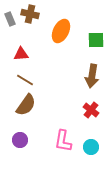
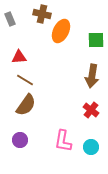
brown cross: moved 12 px right
red triangle: moved 2 px left, 3 px down
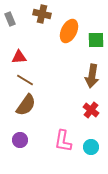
orange ellipse: moved 8 px right
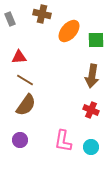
orange ellipse: rotated 15 degrees clockwise
red cross: rotated 14 degrees counterclockwise
